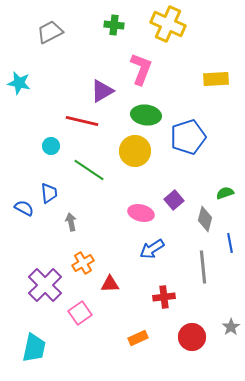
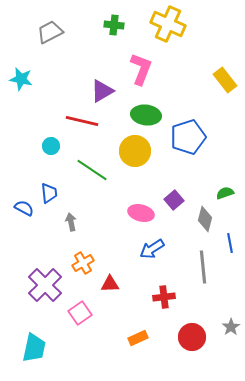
yellow rectangle: moved 9 px right, 1 px down; rotated 55 degrees clockwise
cyan star: moved 2 px right, 4 px up
green line: moved 3 px right
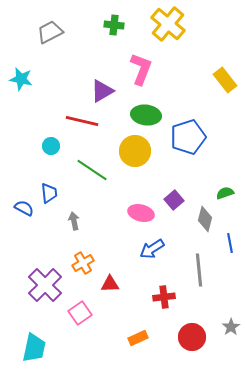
yellow cross: rotated 16 degrees clockwise
gray arrow: moved 3 px right, 1 px up
gray line: moved 4 px left, 3 px down
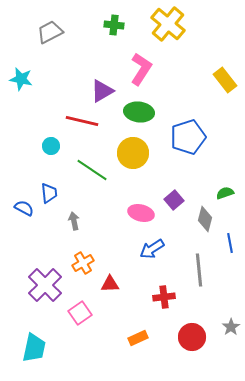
pink L-shape: rotated 12 degrees clockwise
green ellipse: moved 7 px left, 3 px up
yellow circle: moved 2 px left, 2 px down
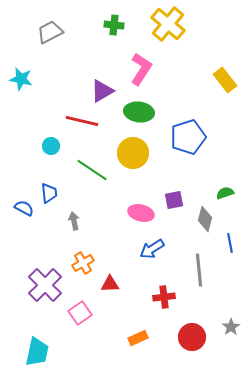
purple square: rotated 30 degrees clockwise
cyan trapezoid: moved 3 px right, 4 px down
